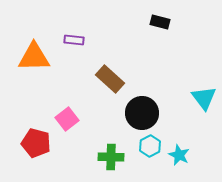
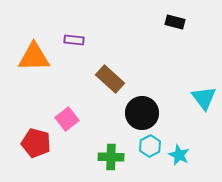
black rectangle: moved 15 px right
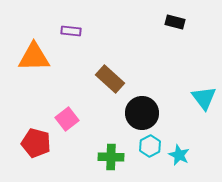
purple rectangle: moved 3 px left, 9 px up
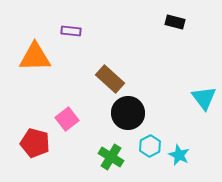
orange triangle: moved 1 px right
black circle: moved 14 px left
red pentagon: moved 1 px left
green cross: rotated 30 degrees clockwise
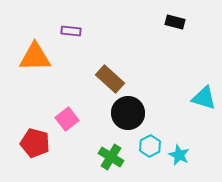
cyan triangle: rotated 36 degrees counterclockwise
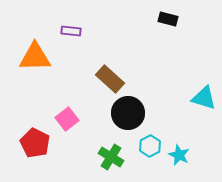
black rectangle: moved 7 px left, 3 px up
red pentagon: rotated 12 degrees clockwise
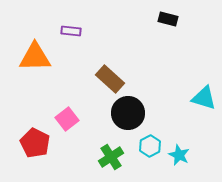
green cross: rotated 25 degrees clockwise
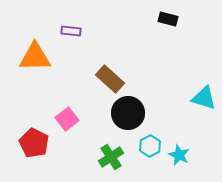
red pentagon: moved 1 px left
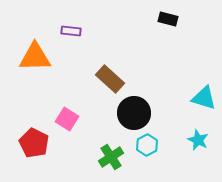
black circle: moved 6 px right
pink square: rotated 20 degrees counterclockwise
cyan hexagon: moved 3 px left, 1 px up
cyan star: moved 19 px right, 15 px up
